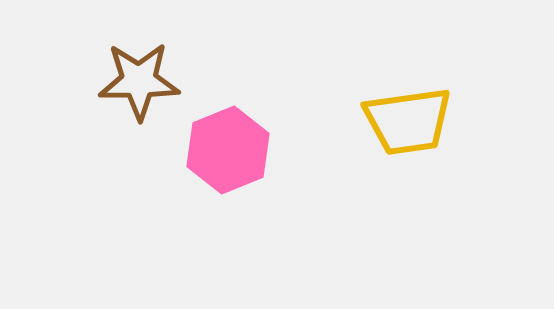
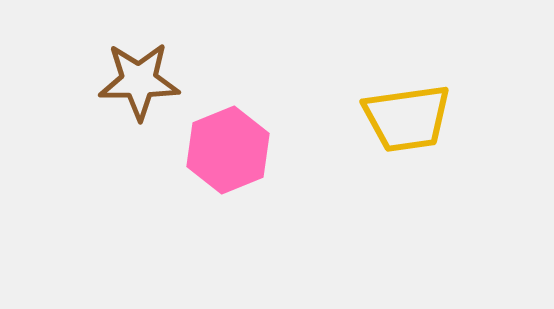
yellow trapezoid: moved 1 px left, 3 px up
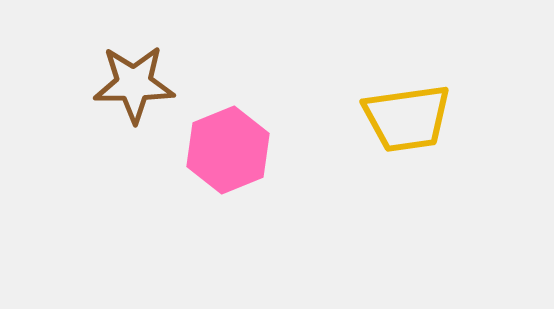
brown star: moved 5 px left, 3 px down
